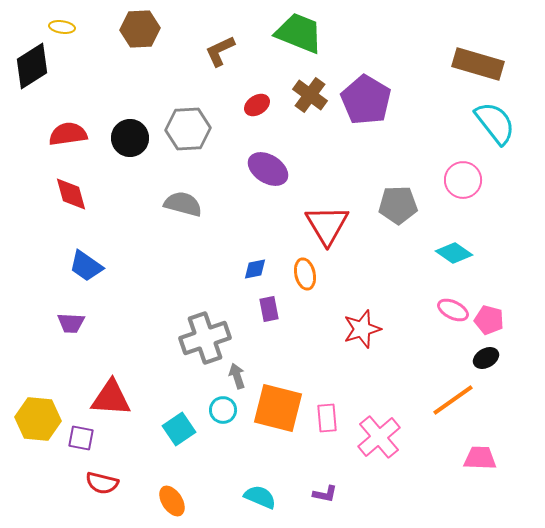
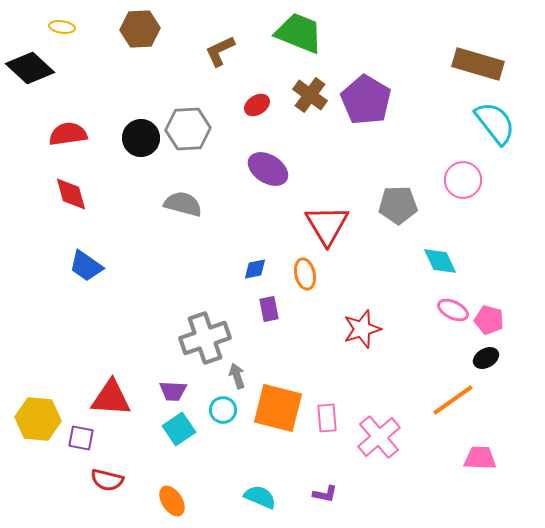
black diamond at (32, 66): moved 2 px left, 2 px down; rotated 75 degrees clockwise
black circle at (130, 138): moved 11 px right
cyan diamond at (454, 253): moved 14 px left, 8 px down; rotated 30 degrees clockwise
purple trapezoid at (71, 323): moved 102 px right, 68 px down
red semicircle at (102, 483): moved 5 px right, 3 px up
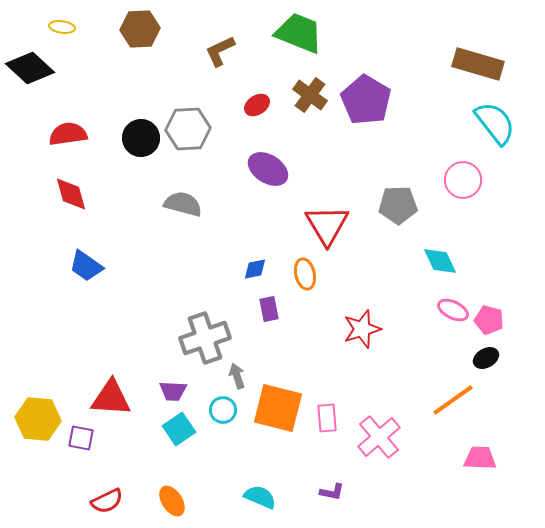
red semicircle at (107, 480): moved 21 px down; rotated 40 degrees counterclockwise
purple L-shape at (325, 494): moved 7 px right, 2 px up
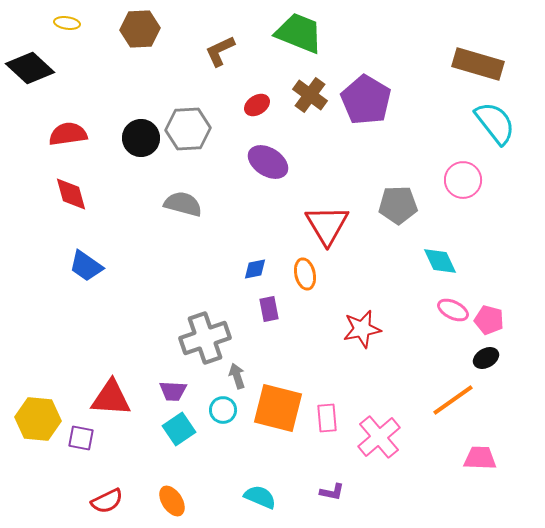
yellow ellipse at (62, 27): moved 5 px right, 4 px up
purple ellipse at (268, 169): moved 7 px up
red star at (362, 329): rotated 6 degrees clockwise
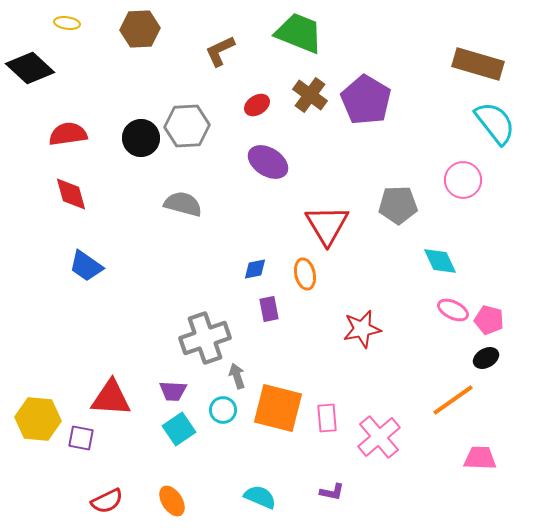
gray hexagon at (188, 129): moved 1 px left, 3 px up
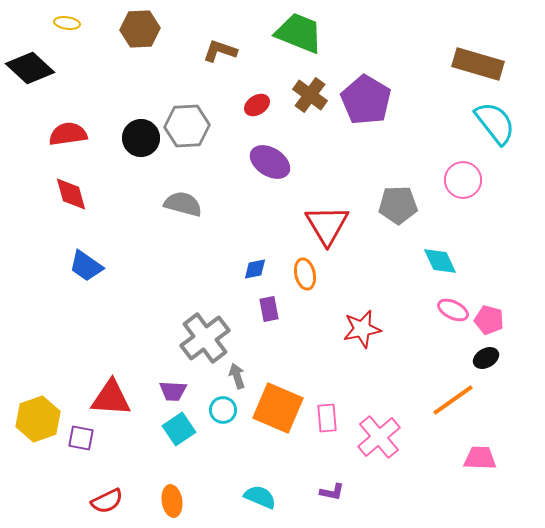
brown L-shape at (220, 51): rotated 44 degrees clockwise
purple ellipse at (268, 162): moved 2 px right
gray cross at (205, 338): rotated 18 degrees counterclockwise
orange square at (278, 408): rotated 9 degrees clockwise
yellow hexagon at (38, 419): rotated 24 degrees counterclockwise
orange ellipse at (172, 501): rotated 24 degrees clockwise
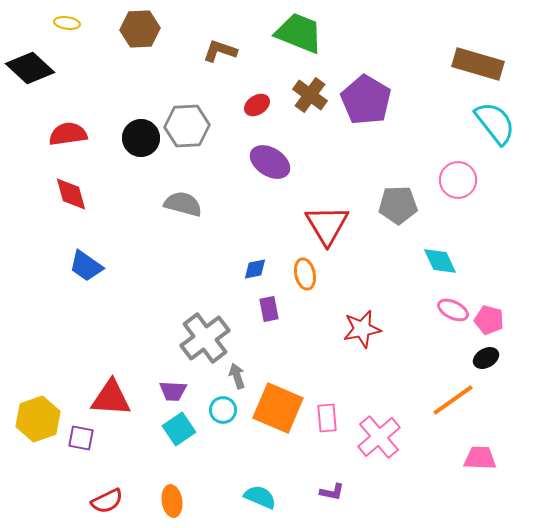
pink circle at (463, 180): moved 5 px left
